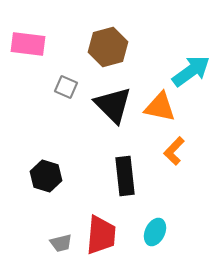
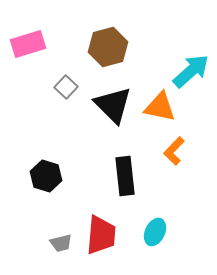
pink rectangle: rotated 24 degrees counterclockwise
cyan arrow: rotated 6 degrees counterclockwise
gray square: rotated 20 degrees clockwise
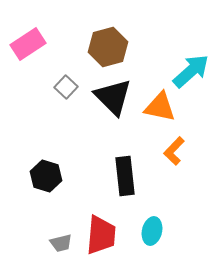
pink rectangle: rotated 16 degrees counterclockwise
black triangle: moved 8 px up
cyan ellipse: moved 3 px left, 1 px up; rotated 12 degrees counterclockwise
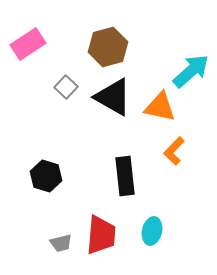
black triangle: rotated 15 degrees counterclockwise
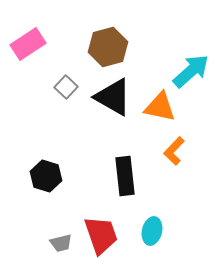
red trapezoid: rotated 24 degrees counterclockwise
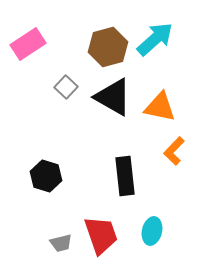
cyan arrow: moved 36 px left, 32 px up
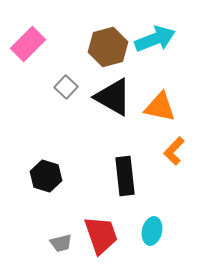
cyan arrow: rotated 21 degrees clockwise
pink rectangle: rotated 12 degrees counterclockwise
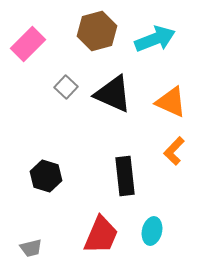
brown hexagon: moved 11 px left, 16 px up
black triangle: moved 3 px up; rotated 6 degrees counterclockwise
orange triangle: moved 11 px right, 5 px up; rotated 12 degrees clockwise
red trapezoid: rotated 42 degrees clockwise
gray trapezoid: moved 30 px left, 5 px down
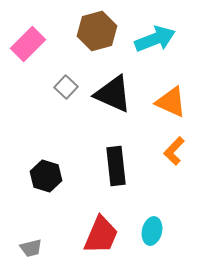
black rectangle: moved 9 px left, 10 px up
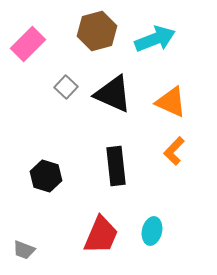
gray trapezoid: moved 7 px left, 2 px down; rotated 35 degrees clockwise
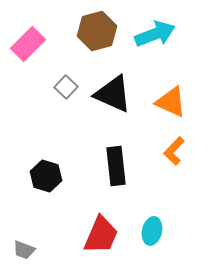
cyan arrow: moved 5 px up
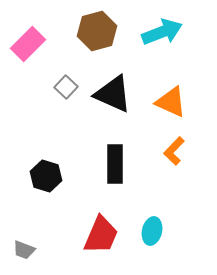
cyan arrow: moved 7 px right, 2 px up
black rectangle: moved 1 px left, 2 px up; rotated 6 degrees clockwise
